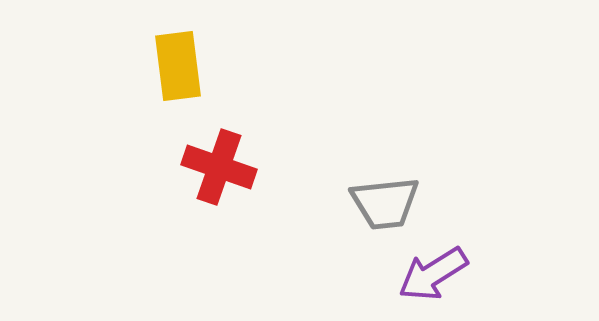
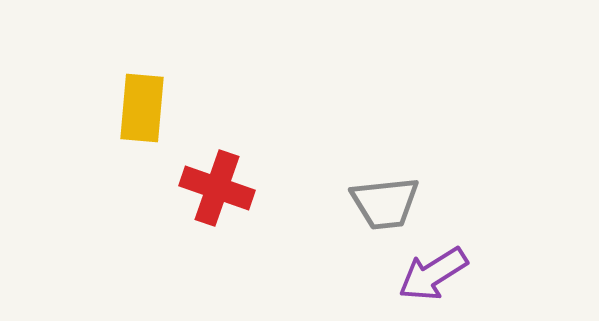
yellow rectangle: moved 36 px left, 42 px down; rotated 12 degrees clockwise
red cross: moved 2 px left, 21 px down
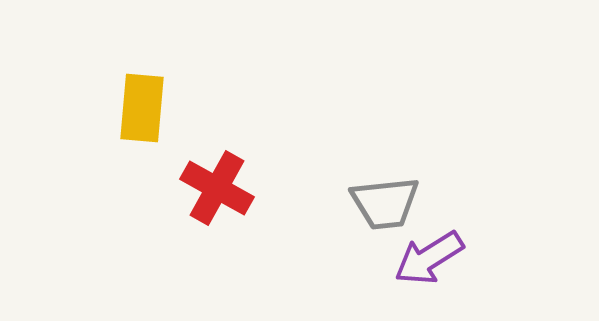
red cross: rotated 10 degrees clockwise
purple arrow: moved 4 px left, 16 px up
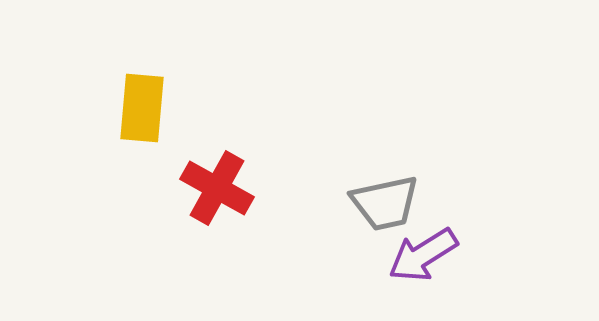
gray trapezoid: rotated 6 degrees counterclockwise
purple arrow: moved 6 px left, 3 px up
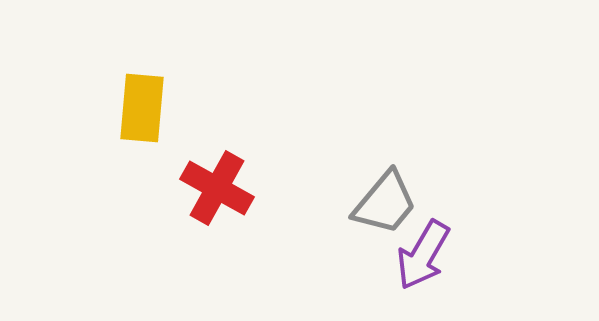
gray trapezoid: rotated 38 degrees counterclockwise
purple arrow: rotated 28 degrees counterclockwise
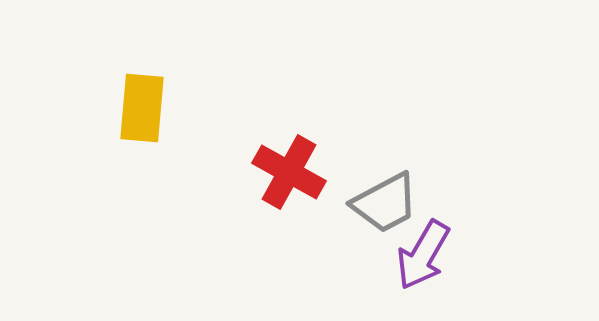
red cross: moved 72 px right, 16 px up
gray trapezoid: rotated 22 degrees clockwise
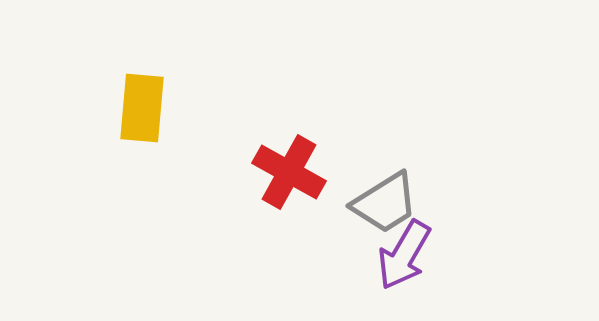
gray trapezoid: rotated 4 degrees counterclockwise
purple arrow: moved 19 px left
